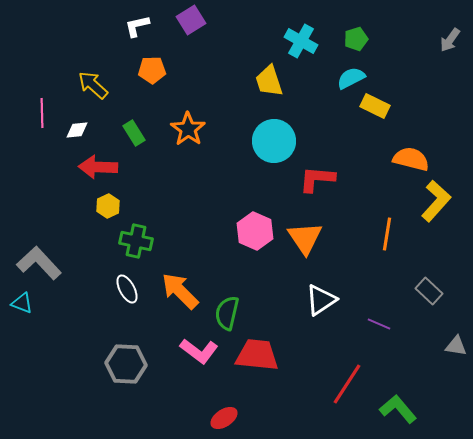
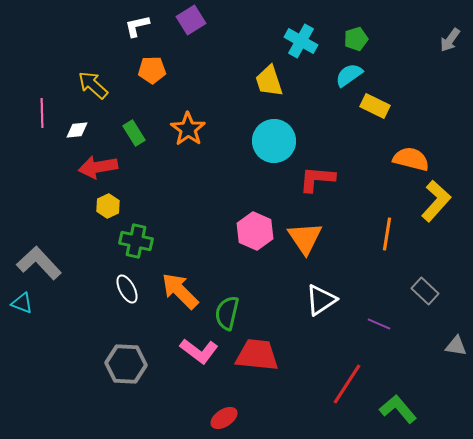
cyan semicircle: moved 2 px left, 3 px up; rotated 8 degrees counterclockwise
red arrow: rotated 12 degrees counterclockwise
gray rectangle: moved 4 px left
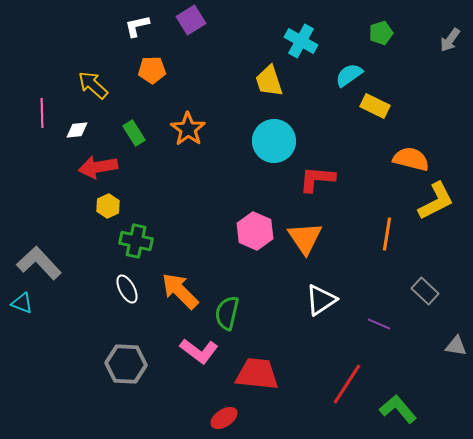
green pentagon: moved 25 px right, 6 px up
yellow L-shape: rotated 21 degrees clockwise
red trapezoid: moved 19 px down
